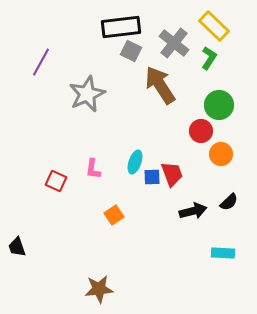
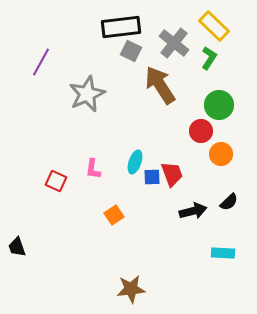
brown star: moved 32 px right
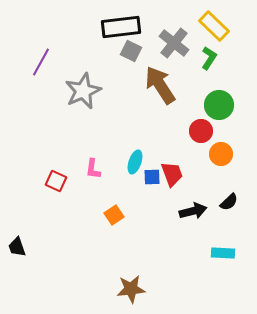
gray star: moved 4 px left, 3 px up
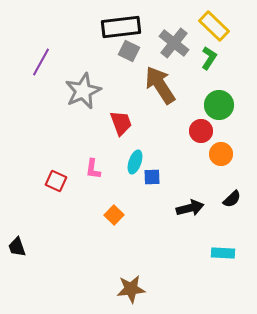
gray square: moved 2 px left
red trapezoid: moved 51 px left, 51 px up
black semicircle: moved 3 px right, 3 px up
black arrow: moved 3 px left, 3 px up
orange square: rotated 12 degrees counterclockwise
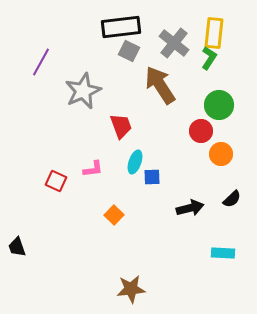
yellow rectangle: moved 7 px down; rotated 52 degrees clockwise
red trapezoid: moved 3 px down
pink L-shape: rotated 105 degrees counterclockwise
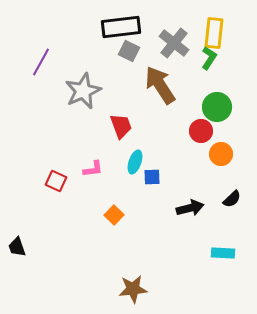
green circle: moved 2 px left, 2 px down
brown star: moved 2 px right
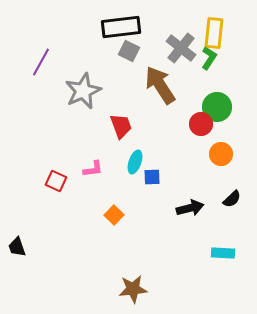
gray cross: moved 7 px right, 5 px down
red circle: moved 7 px up
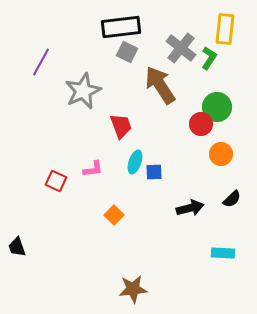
yellow rectangle: moved 11 px right, 4 px up
gray square: moved 2 px left, 1 px down
blue square: moved 2 px right, 5 px up
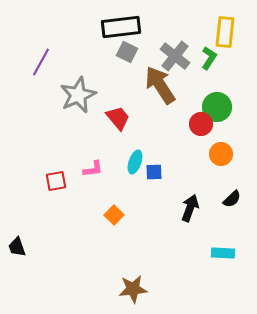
yellow rectangle: moved 3 px down
gray cross: moved 6 px left, 8 px down
gray star: moved 5 px left, 4 px down
red trapezoid: moved 3 px left, 8 px up; rotated 20 degrees counterclockwise
red square: rotated 35 degrees counterclockwise
black arrow: rotated 56 degrees counterclockwise
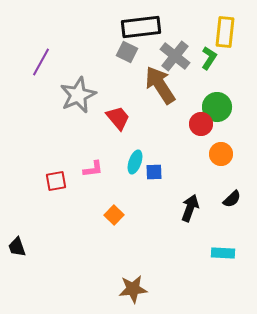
black rectangle: moved 20 px right
